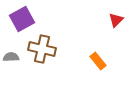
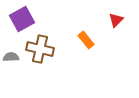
brown cross: moved 2 px left
orange rectangle: moved 12 px left, 21 px up
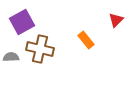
purple square: moved 3 px down
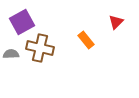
red triangle: moved 2 px down
brown cross: moved 1 px up
gray semicircle: moved 3 px up
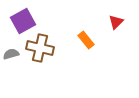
purple square: moved 1 px right, 1 px up
gray semicircle: rotated 14 degrees counterclockwise
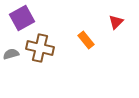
purple square: moved 1 px left, 3 px up
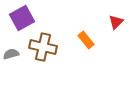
brown cross: moved 3 px right, 1 px up
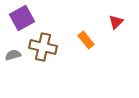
gray semicircle: moved 2 px right, 1 px down
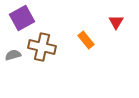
red triangle: rotated 14 degrees counterclockwise
brown cross: moved 1 px left
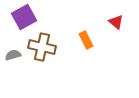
purple square: moved 2 px right, 1 px up
red triangle: rotated 21 degrees counterclockwise
orange rectangle: rotated 12 degrees clockwise
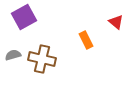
brown cross: moved 12 px down
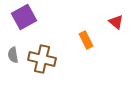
gray semicircle: rotated 84 degrees counterclockwise
